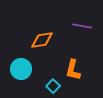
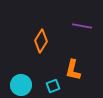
orange diamond: moved 1 px left, 1 px down; rotated 50 degrees counterclockwise
cyan circle: moved 16 px down
cyan square: rotated 24 degrees clockwise
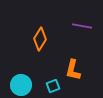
orange diamond: moved 1 px left, 2 px up
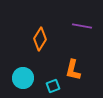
cyan circle: moved 2 px right, 7 px up
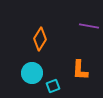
purple line: moved 7 px right
orange L-shape: moved 7 px right; rotated 10 degrees counterclockwise
cyan circle: moved 9 px right, 5 px up
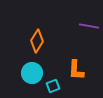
orange diamond: moved 3 px left, 2 px down
orange L-shape: moved 4 px left
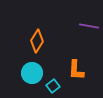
cyan square: rotated 16 degrees counterclockwise
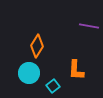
orange diamond: moved 5 px down
cyan circle: moved 3 px left
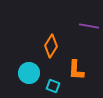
orange diamond: moved 14 px right
cyan square: rotated 32 degrees counterclockwise
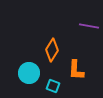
orange diamond: moved 1 px right, 4 px down
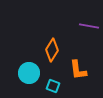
orange L-shape: moved 2 px right; rotated 10 degrees counterclockwise
